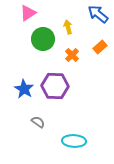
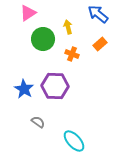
orange rectangle: moved 3 px up
orange cross: moved 1 px up; rotated 24 degrees counterclockwise
cyan ellipse: rotated 45 degrees clockwise
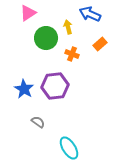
blue arrow: moved 8 px left; rotated 15 degrees counterclockwise
green circle: moved 3 px right, 1 px up
purple hexagon: rotated 8 degrees counterclockwise
cyan ellipse: moved 5 px left, 7 px down; rotated 10 degrees clockwise
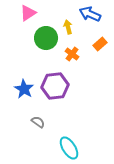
orange cross: rotated 16 degrees clockwise
